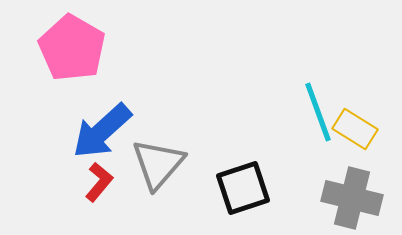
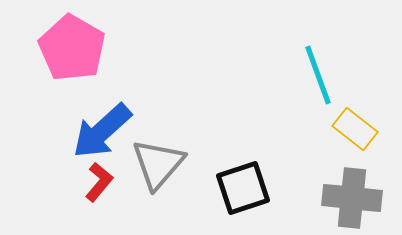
cyan line: moved 37 px up
yellow rectangle: rotated 6 degrees clockwise
gray cross: rotated 8 degrees counterclockwise
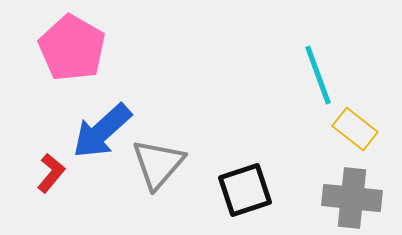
red L-shape: moved 48 px left, 9 px up
black square: moved 2 px right, 2 px down
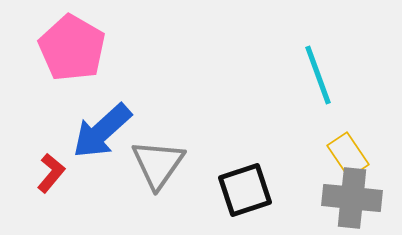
yellow rectangle: moved 7 px left, 26 px down; rotated 18 degrees clockwise
gray triangle: rotated 6 degrees counterclockwise
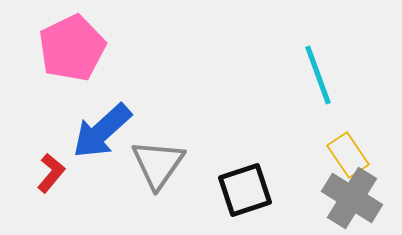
pink pentagon: rotated 16 degrees clockwise
gray cross: rotated 26 degrees clockwise
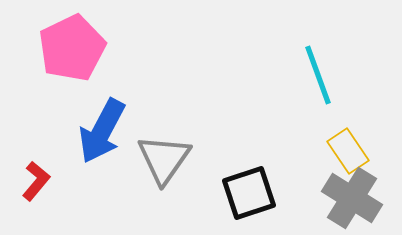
blue arrow: rotated 20 degrees counterclockwise
yellow rectangle: moved 4 px up
gray triangle: moved 6 px right, 5 px up
red L-shape: moved 15 px left, 8 px down
black square: moved 4 px right, 3 px down
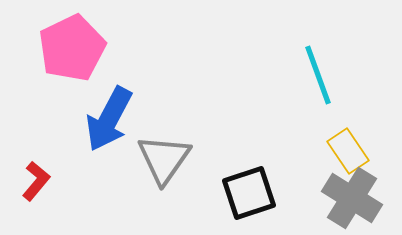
blue arrow: moved 7 px right, 12 px up
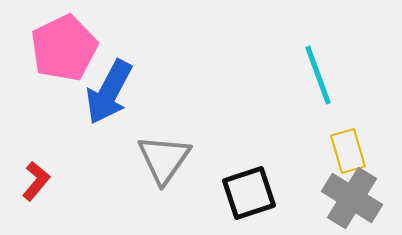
pink pentagon: moved 8 px left
blue arrow: moved 27 px up
yellow rectangle: rotated 18 degrees clockwise
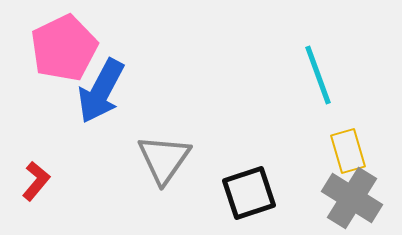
blue arrow: moved 8 px left, 1 px up
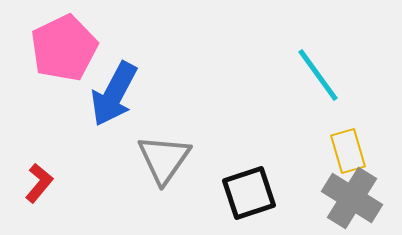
cyan line: rotated 16 degrees counterclockwise
blue arrow: moved 13 px right, 3 px down
red L-shape: moved 3 px right, 2 px down
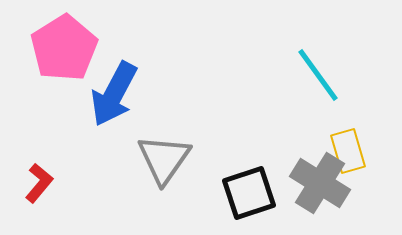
pink pentagon: rotated 6 degrees counterclockwise
gray cross: moved 32 px left, 15 px up
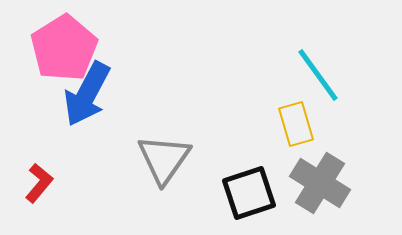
blue arrow: moved 27 px left
yellow rectangle: moved 52 px left, 27 px up
